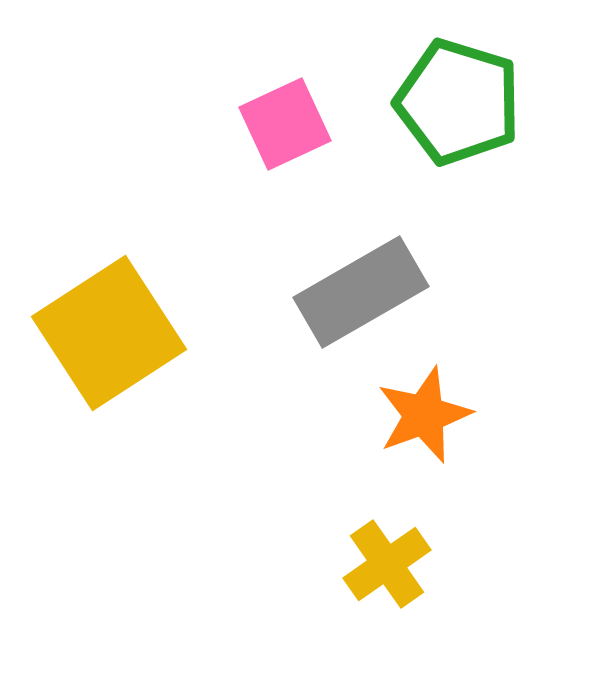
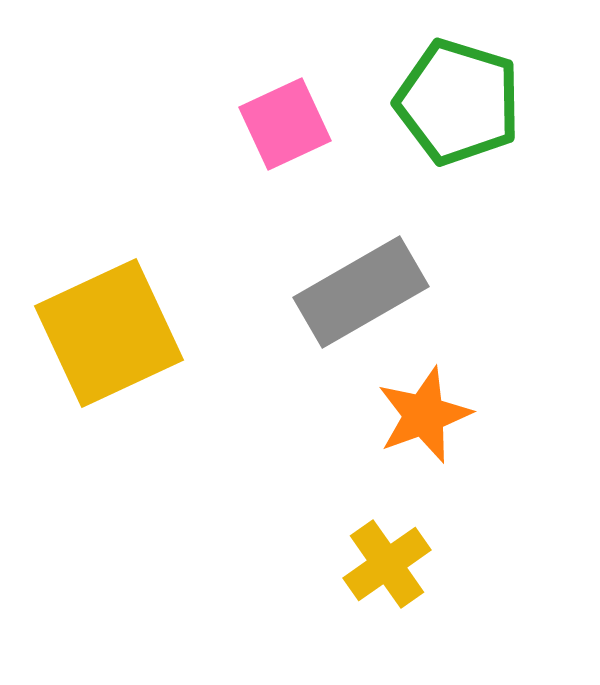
yellow square: rotated 8 degrees clockwise
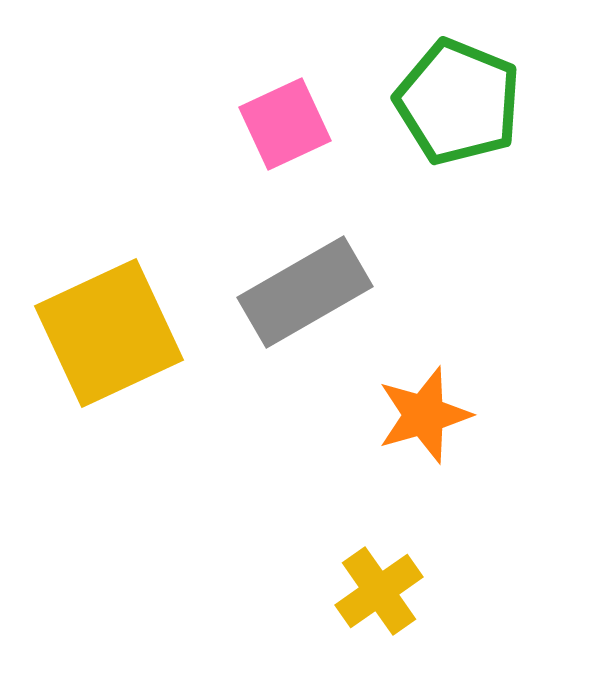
green pentagon: rotated 5 degrees clockwise
gray rectangle: moved 56 px left
orange star: rotated 4 degrees clockwise
yellow cross: moved 8 px left, 27 px down
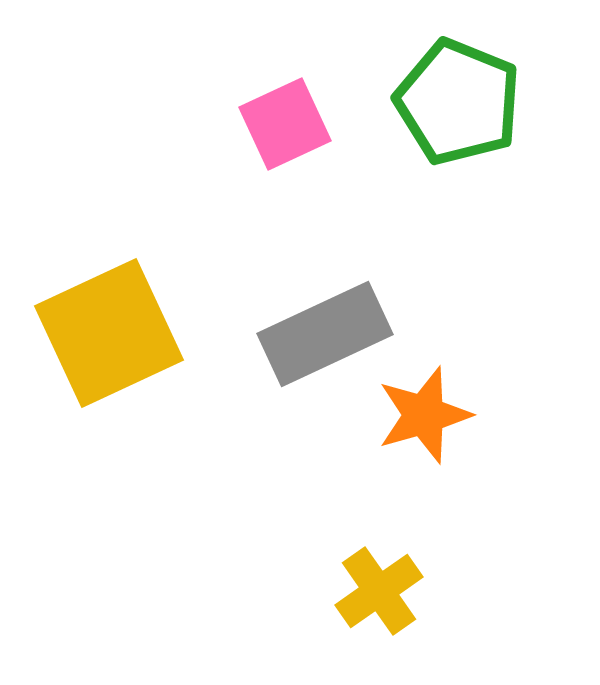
gray rectangle: moved 20 px right, 42 px down; rotated 5 degrees clockwise
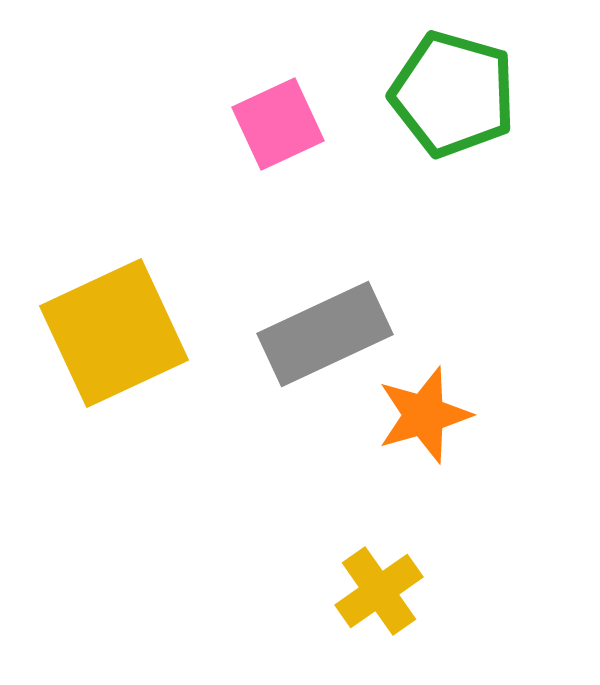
green pentagon: moved 5 px left, 8 px up; rotated 6 degrees counterclockwise
pink square: moved 7 px left
yellow square: moved 5 px right
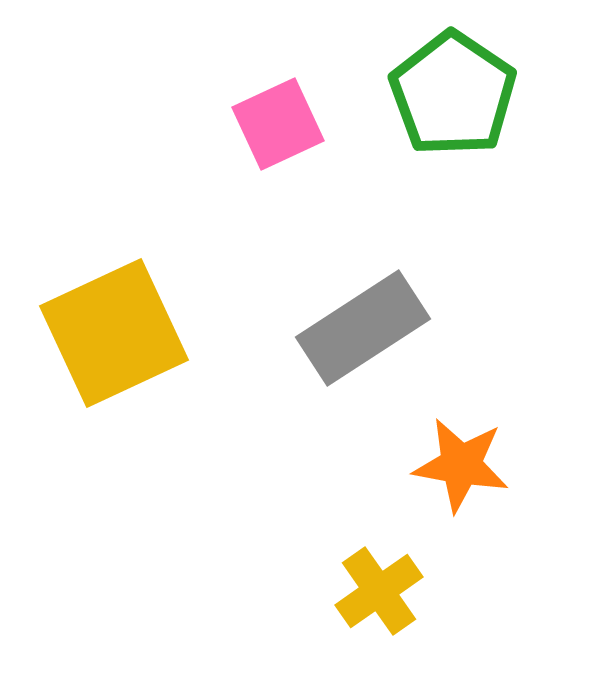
green pentagon: rotated 18 degrees clockwise
gray rectangle: moved 38 px right, 6 px up; rotated 8 degrees counterclockwise
orange star: moved 37 px right, 50 px down; rotated 26 degrees clockwise
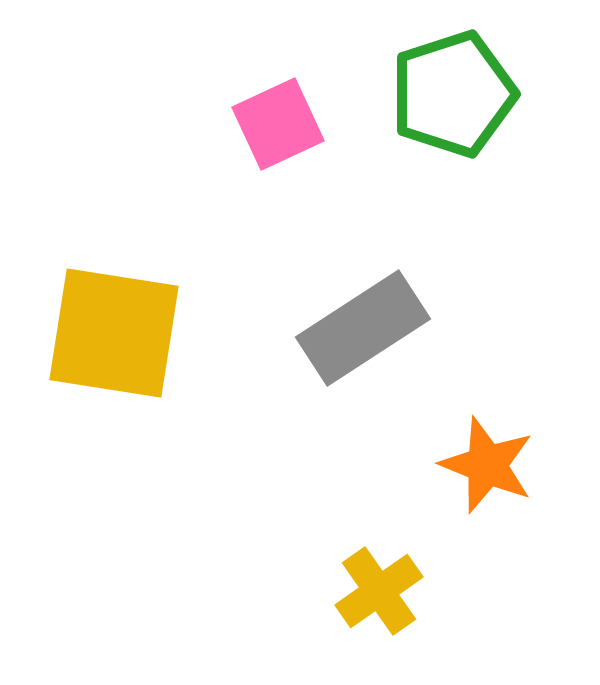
green pentagon: rotated 20 degrees clockwise
yellow square: rotated 34 degrees clockwise
orange star: moved 26 px right; rotated 12 degrees clockwise
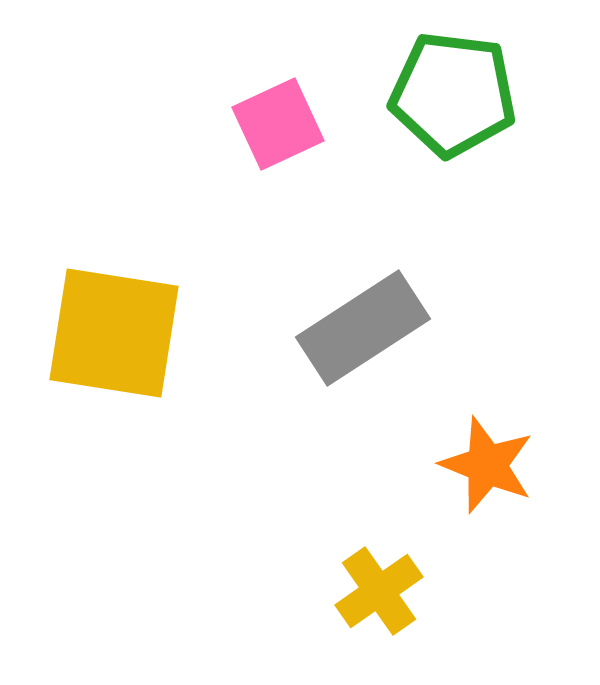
green pentagon: rotated 25 degrees clockwise
